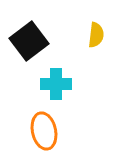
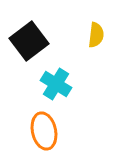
cyan cross: rotated 32 degrees clockwise
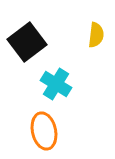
black square: moved 2 px left, 1 px down
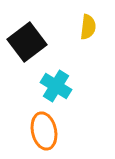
yellow semicircle: moved 8 px left, 8 px up
cyan cross: moved 2 px down
